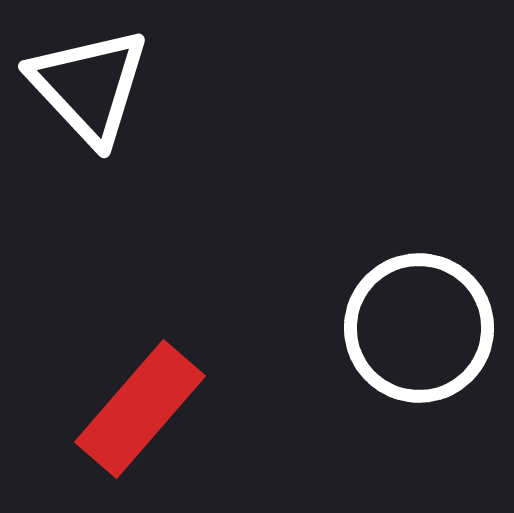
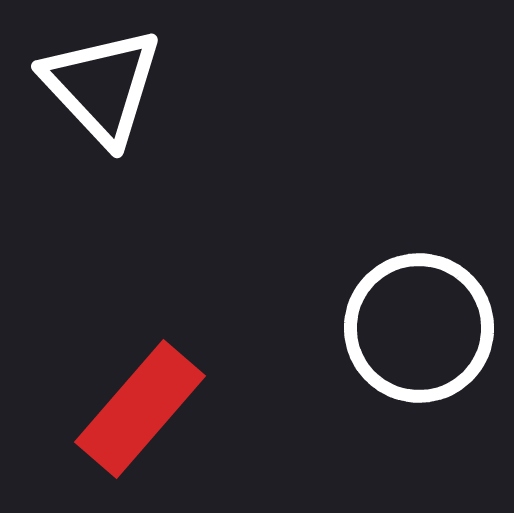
white triangle: moved 13 px right
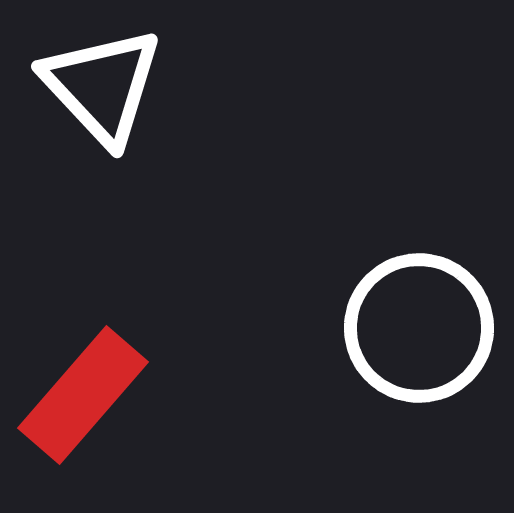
red rectangle: moved 57 px left, 14 px up
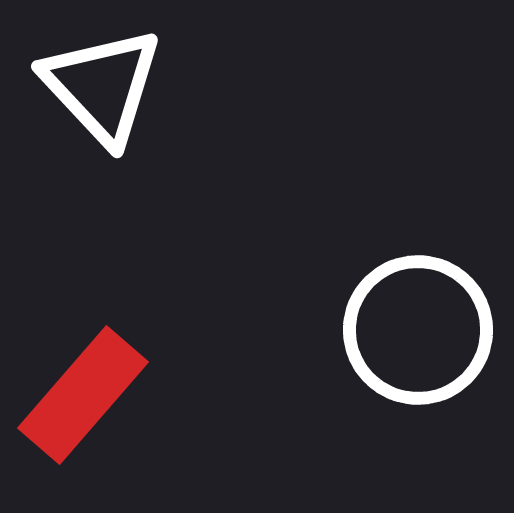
white circle: moved 1 px left, 2 px down
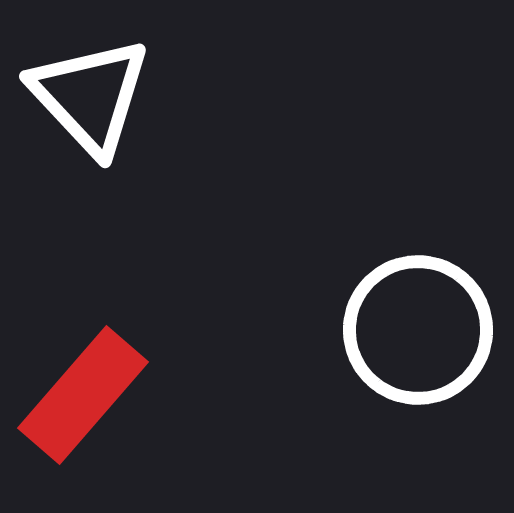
white triangle: moved 12 px left, 10 px down
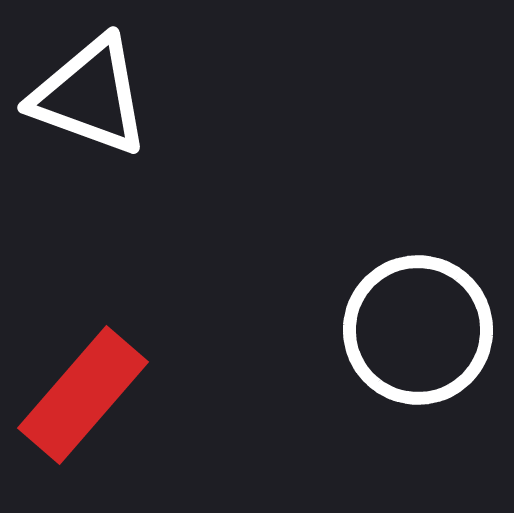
white triangle: rotated 27 degrees counterclockwise
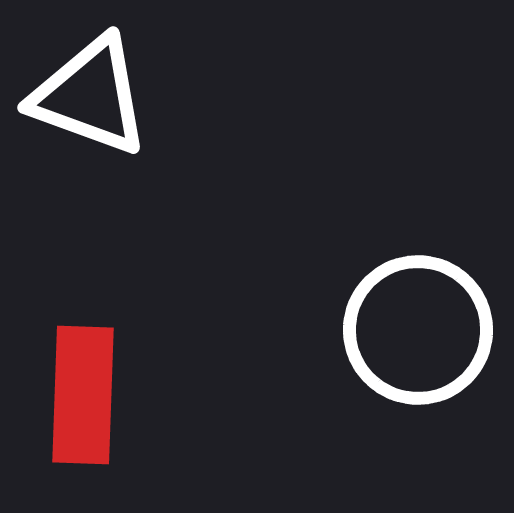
red rectangle: rotated 39 degrees counterclockwise
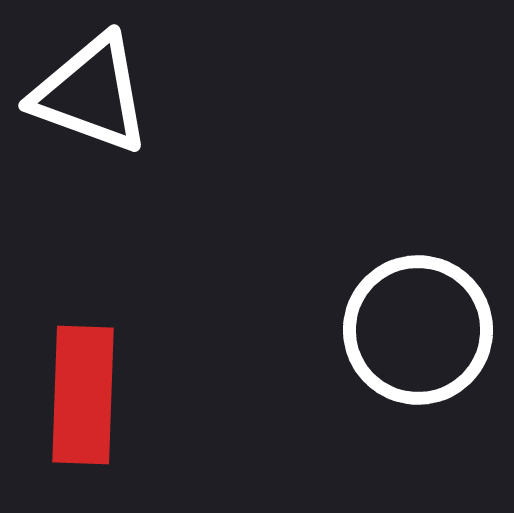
white triangle: moved 1 px right, 2 px up
